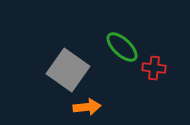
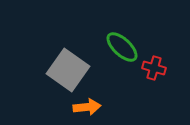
red cross: rotated 10 degrees clockwise
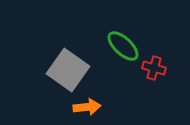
green ellipse: moved 1 px right, 1 px up
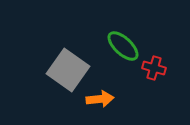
orange arrow: moved 13 px right, 8 px up
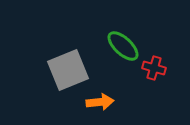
gray square: rotated 33 degrees clockwise
orange arrow: moved 3 px down
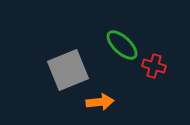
green ellipse: moved 1 px left, 1 px up
red cross: moved 2 px up
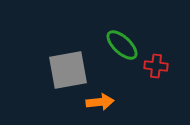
red cross: moved 2 px right; rotated 10 degrees counterclockwise
gray square: rotated 12 degrees clockwise
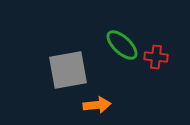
red cross: moved 9 px up
orange arrow: moved 3 px left, 3 px down
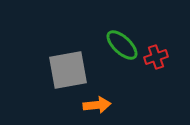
red cross: rotated 25 degrees counterclockwise
